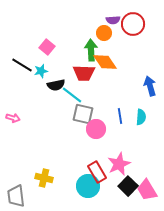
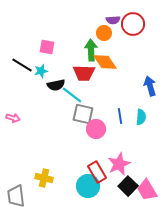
pink square: rotated 28 degrees counterclockwise
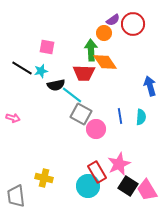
purple semicircle: rotated 32 degrees counterclockwise
black line: moved 3 px down
gray square: moved 2 px left; rotated 15 degrees clockwise
black square: rotated 12 degrees counterclockwise
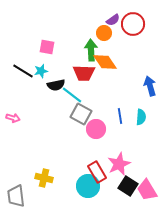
black line: moved 1 px right, 3 px down
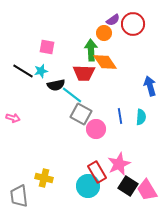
gray trapezoid: moved 3 px right
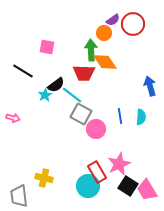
cyan star: moved 4 px right, 24 px down; rotated 16 degrees counterclockwise
black semicircle: rotated 24 degrees counterclockwise
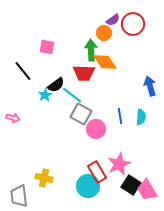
black line: rotated 20 degrees clockwise
black square: moved 3 px right, 1 px up
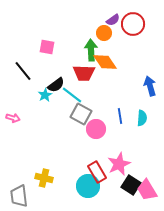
cyan semicircle: moved 1 px right, 1 px down
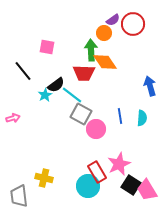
pink arrow: rotated 32 degrees counterclockwise
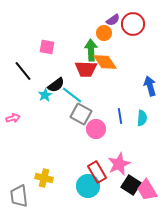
red trapezoid: moved 2 px right, 4 px up
